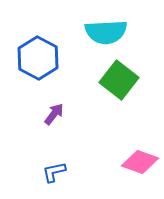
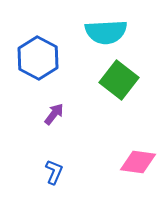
pink diamond: moved 2 px left; rotated 12 degrees counterclockwise
blue L-shape: rotated 125 degrees clockwise
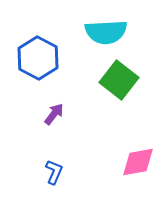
pink diamond: rotated 18 degrees counterclockwise
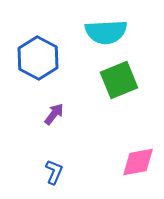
green square: rotated 30 degrees clockwise
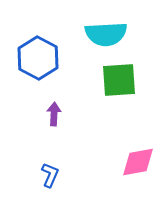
cyan semicircle: moved 2 px down
green square: rotated 18 degrees clockwise
purple arrow: rotated 35 degrees counterclockwise
blue L-shape: moved 4 px left, 3 px down
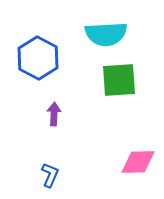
pink diamond: rotated 9 degrees clockwise
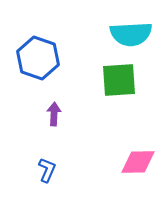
cyan semicircle: moved 25 px right
blue hexagon: rotated 9 degrees counterclockwise
blue L-shape: moved 3 px left, 5 px up
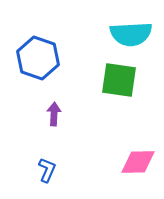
green square: rotated 12 degrees clockwise
